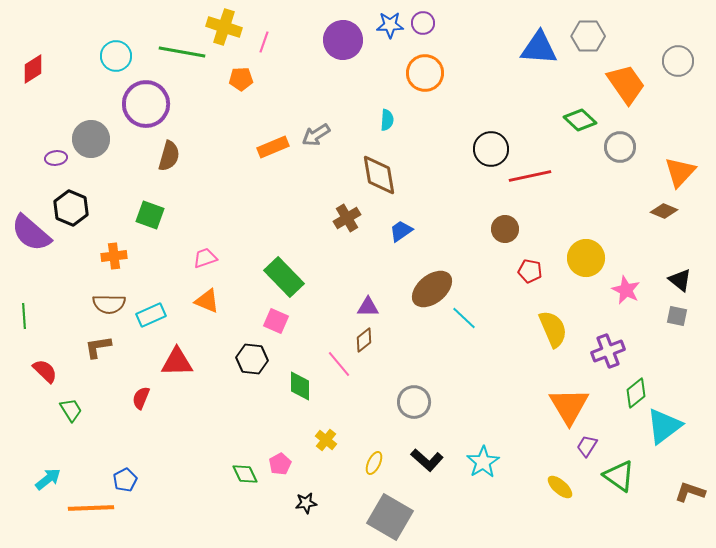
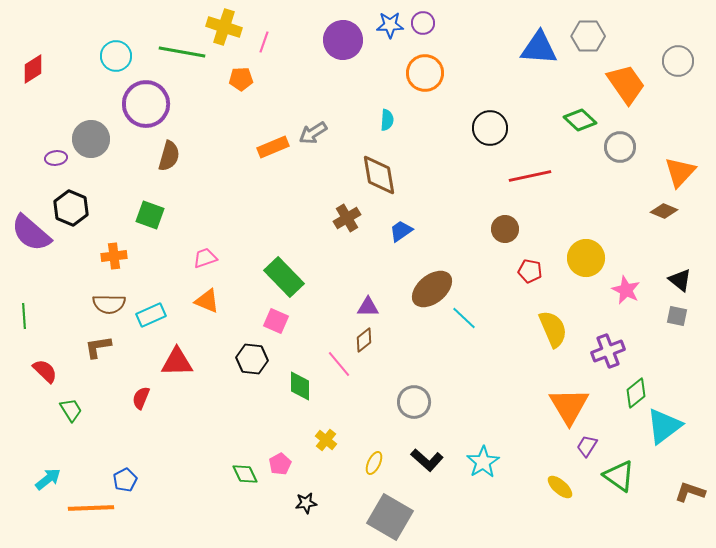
gray arrow at (316, 135): moved 3 px left, 2 px up
black circle at (491, 149): moved 1 px left, 21 px up
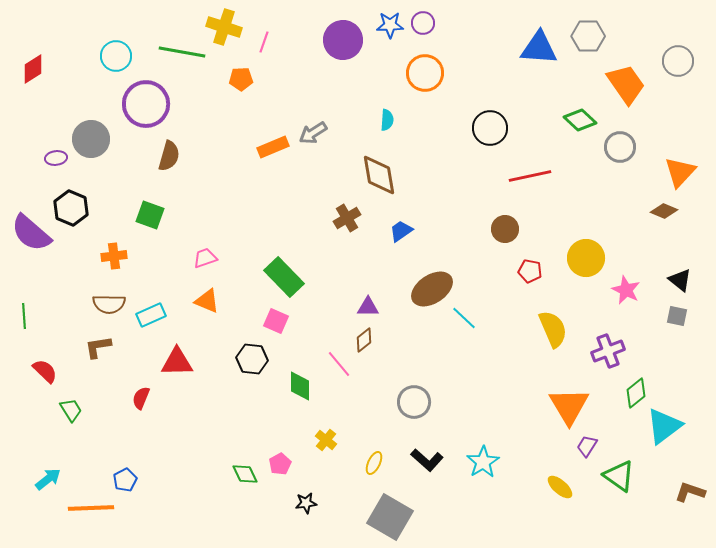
brown ellipse at (432, 289): rotated 6 degrees clockwise
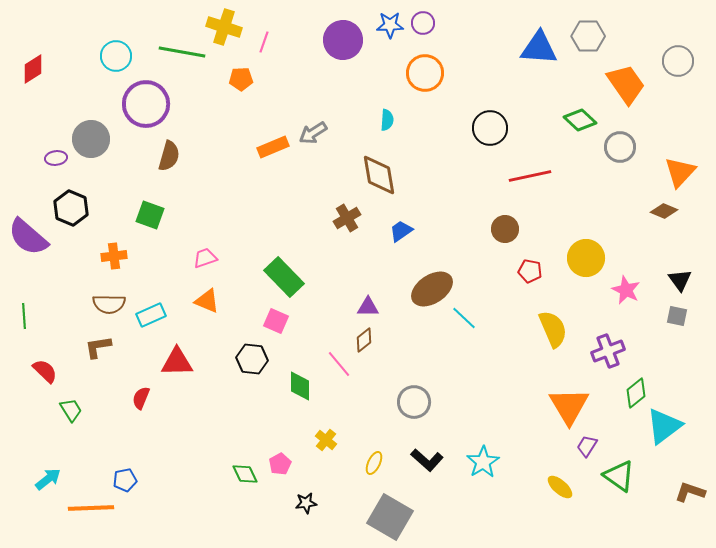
purple semicircle at (31, 233): moved 3 px left, 4 px down
black triangle at (680, 280): rotated 15 degrees clockwise
blue pentagon at (125, 480): rotated 15 degrees clockwise
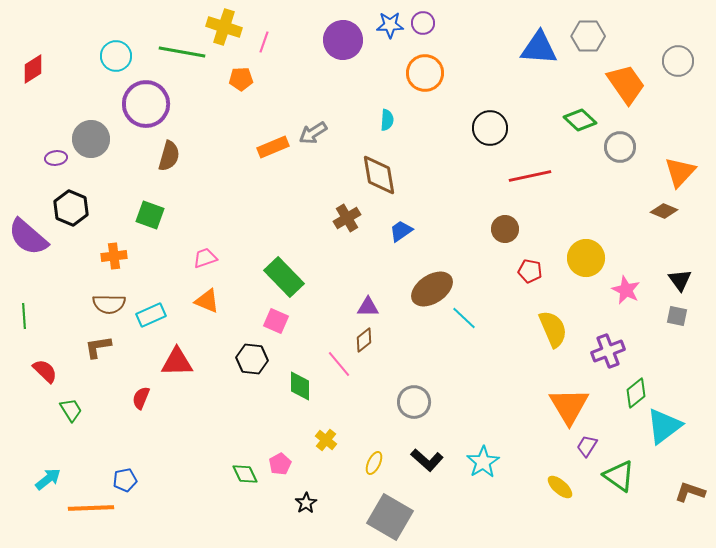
black star at (306, 503): rotated 25 degrees counterclockwise
